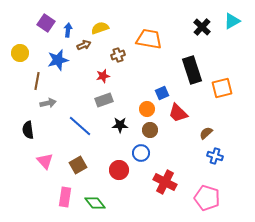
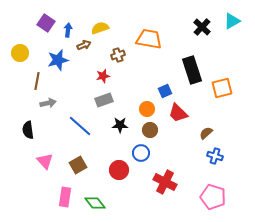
blue square: moved 3 px right, 2 px up
pink pentagon: moved 6 px right, 1 px up
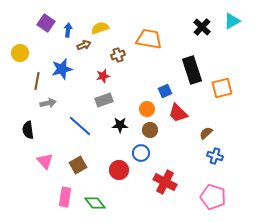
blue star: moved 4 px right, 9 px down
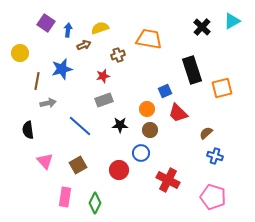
red cross: moved 3 px right, 2 px up
green diamond: rotated 65 degrees clockwise
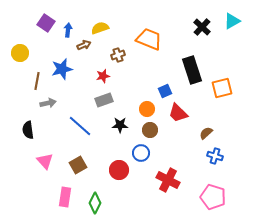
orange trapezoid: rotated 12 degrees clockwise
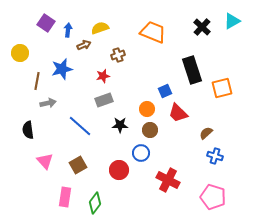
orange trapezoid: moved 4 px right, 7 px up
green diamond: rotated 10 degrees clockwise
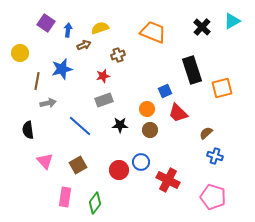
blue circle: moved 9 px down
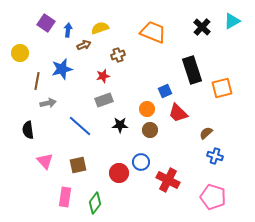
brown square: rotated 18 degrees clockwise
red circle: moved 3 px down
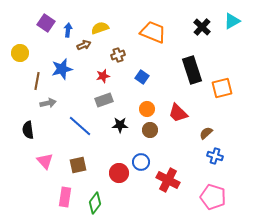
blue square: moved 23 px left, 14 px up; rotated 32 degrees counterclockwise
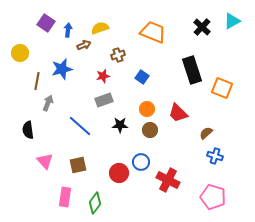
orange square: rotated 35 degrees clockwise
gray arrow: rotated 56 degrees counterclockwise
